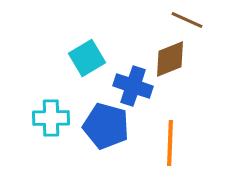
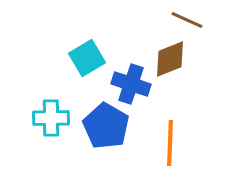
blue cross: moved 2 px left, 2 px up
blue pentagon: rotated 15 degrees clockwise
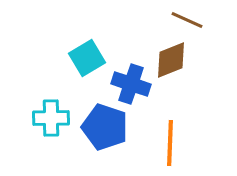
brown diamond: moved 1 px right, 1 px down
blue pentagon: moved 1 px left, 1 px down; rotated 12 degrees counterclockwise
